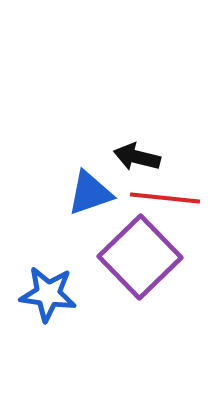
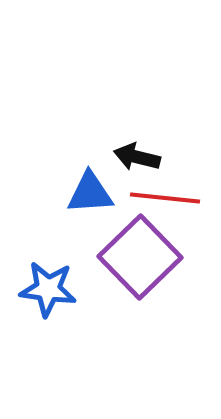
blue triangle: rotated 15 degrees clockwise
blue star: moved 5 px up
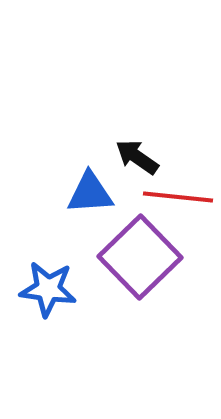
black arrow: rotated 21 degrees clockwise
red line: moved 13 px right, 1 px up
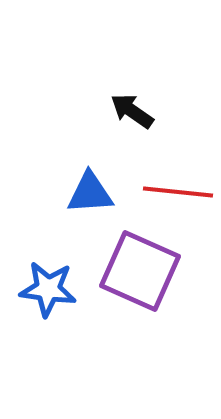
black arrow: moved 5 px left, 46 px up
red line: moved 5 px up
purple square: moved 14 px down; rotated 22 degrees counterclockwise
